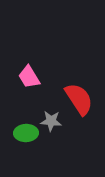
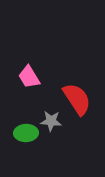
red semicircle: moved 2 px left
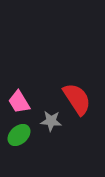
pink trapezoid: moved 10 px left, 25 px down
green ellipse: moved 7 px left, 2 px down; rotated 40 degrees counterclockwise
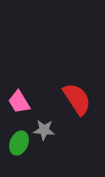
gray star: moved 7 px left, 9 px down
green ellipse: moved 8 px down; rotated 25 degrees counterclockwise
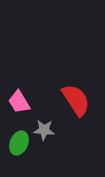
red semicircle: moved 1 px left, 1 px down
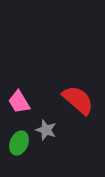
red semicircle: moved 2 px right; rotated 16 degrees counterclockwise
gray star: moved 2 px right; rotated 15 degrees clockwise
